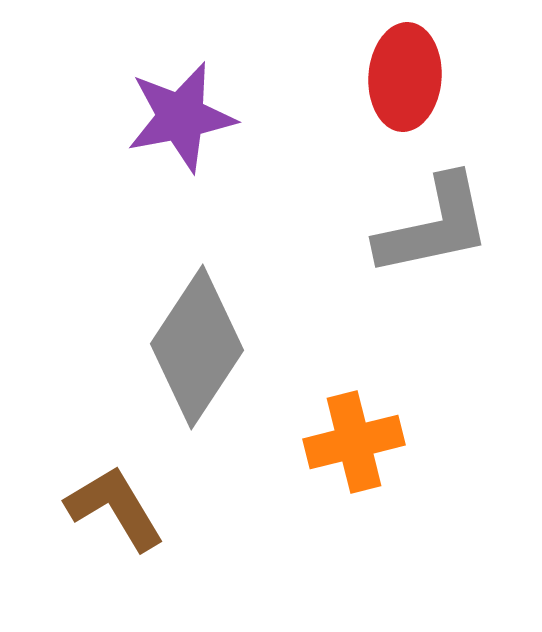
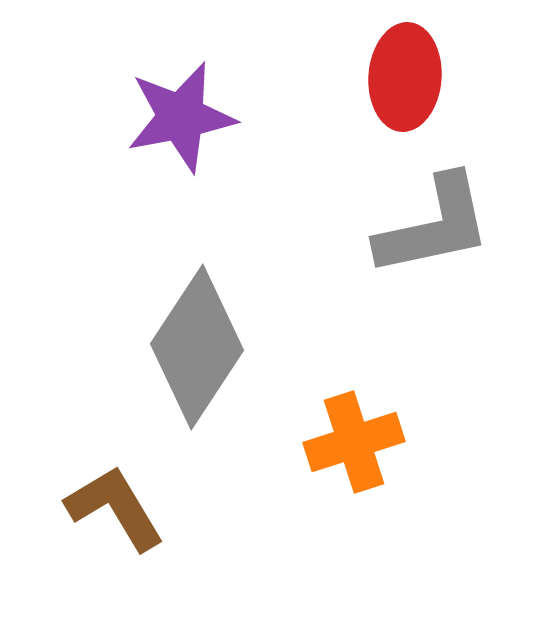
orange cross: rotated 4 degrees counterclockwise
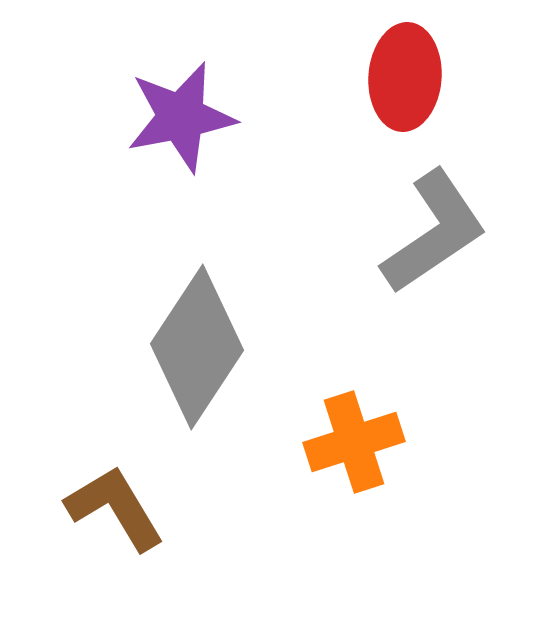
gray L-shape: moved 6 px down; rotated 22 degrees counterclockwise
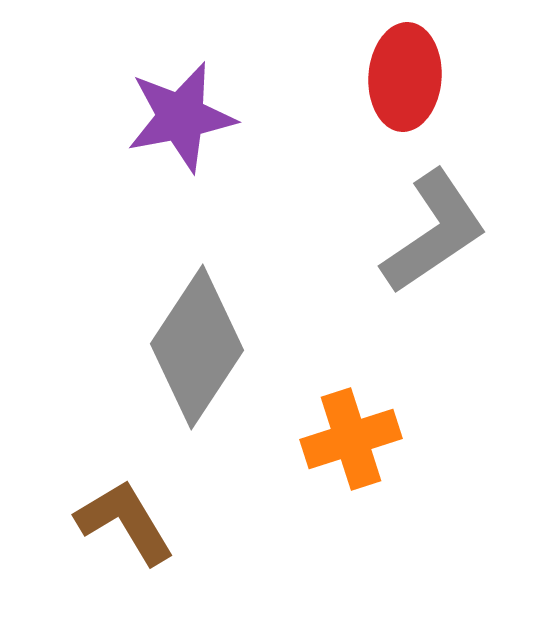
orange cross: moved 3 px left, 3 px up
brown L-shape: moved 10 px right, 14 px down
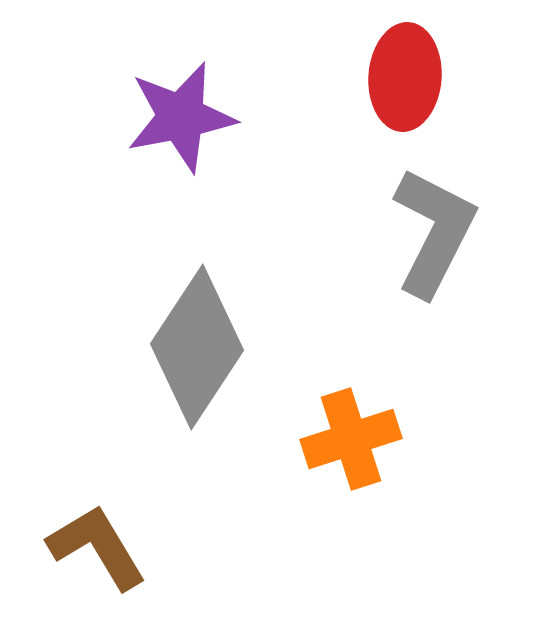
gray L-shape: rotated 29 degrees counterclockwise
brown L-shape: moved 28 px left, 25 px down
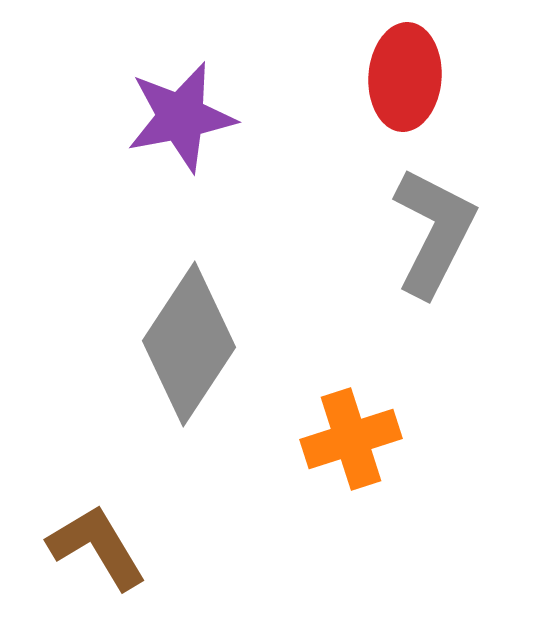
gray diamond: moved 8 px left, 3 px up
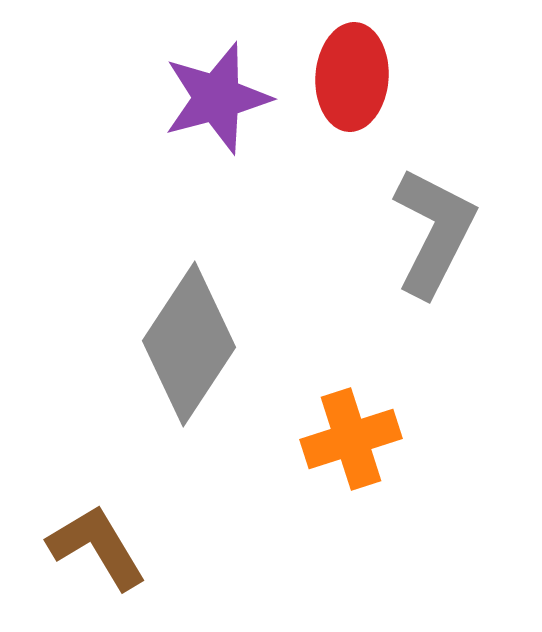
red ellipse: moved 53 px left
purple star: moved 36 px right, 19 px up; rotated 4 degrees counterclockwise
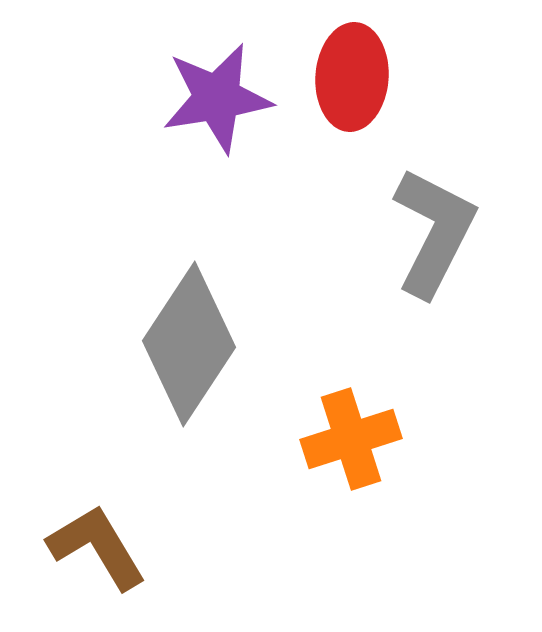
purple star: rotated 6 degrees clockwise
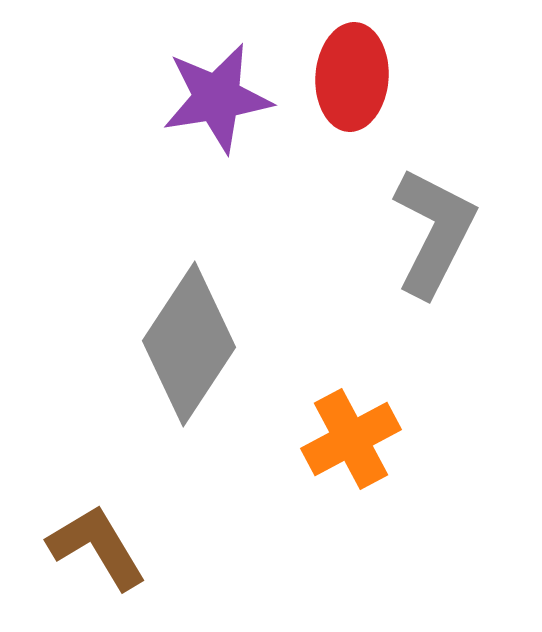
orange cross: rotated 10 degrees counterclockwise
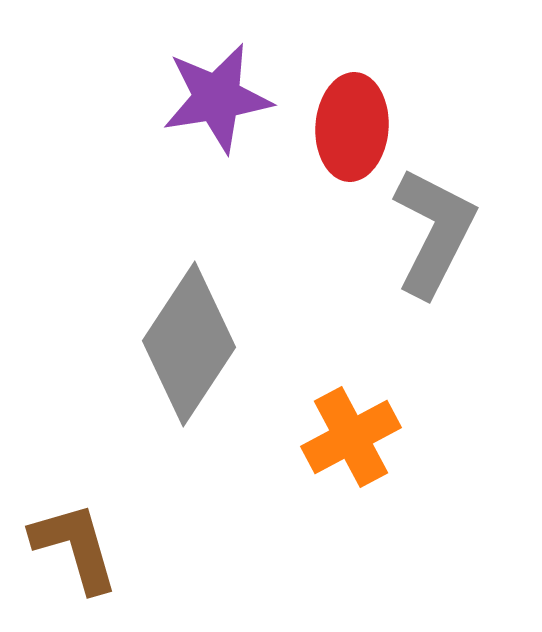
red ellipse: moved 50 px down
orange cross: moved 2 px up
brown L-shape: moved 22 px left; rotated 15 degrees clockwise
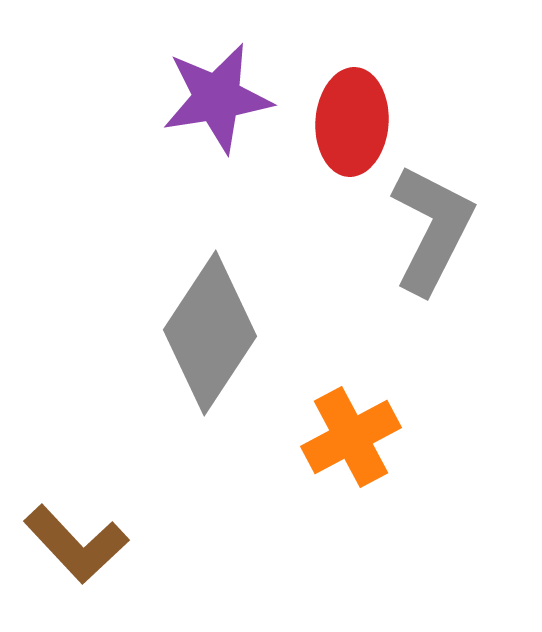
red ellipse: moved 5 px up
gray L-shape: moved 2 px left, 3 px up
gray diamond: moved 21 px right, 11 px up
brown L-shape: moved 1 px right, 3 px up; rotated 153 degrees clockwise
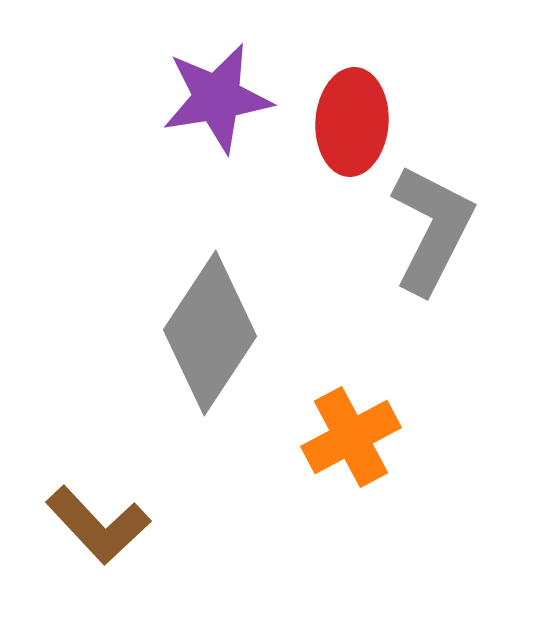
brown L-shape: moved 22 px right, 19 px up
